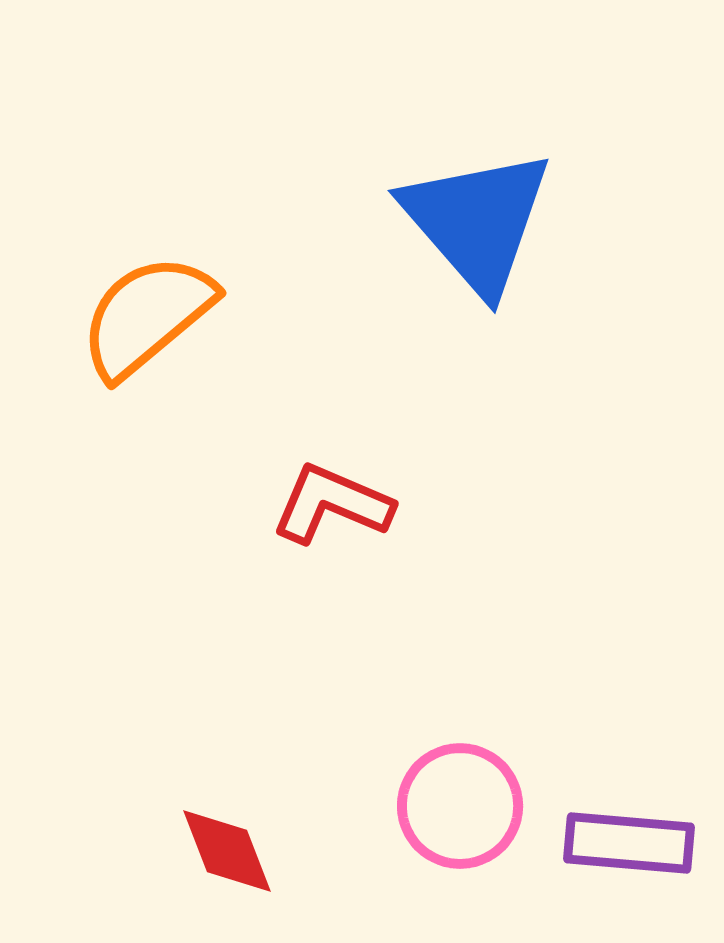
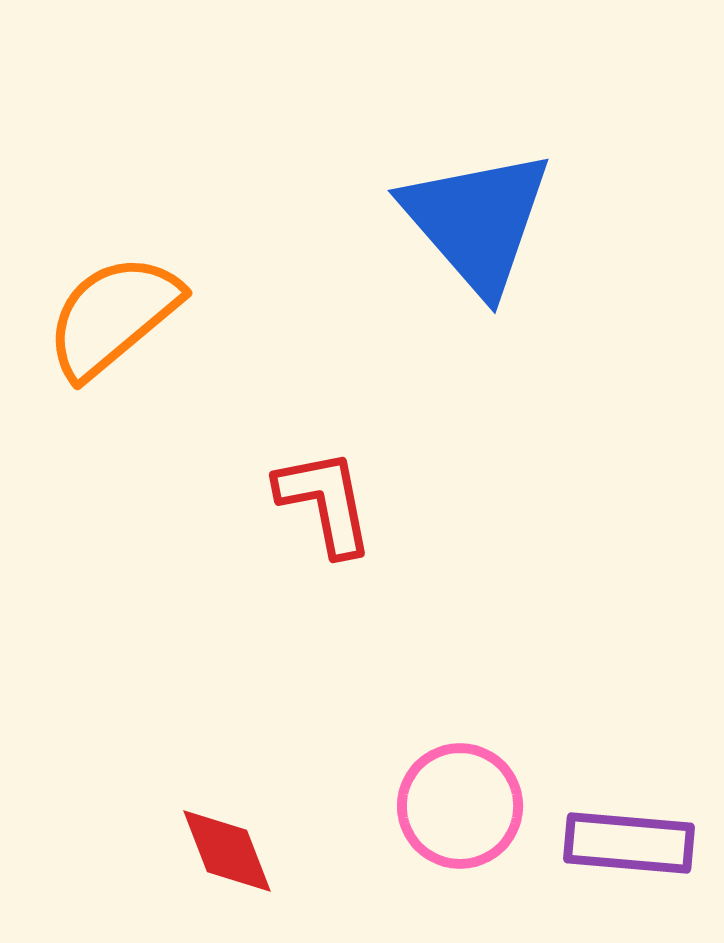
orange semicircle: moved 34 px left
red L-shape: moved 7 px left, 2 px up; rotated 56 degrees clockwise
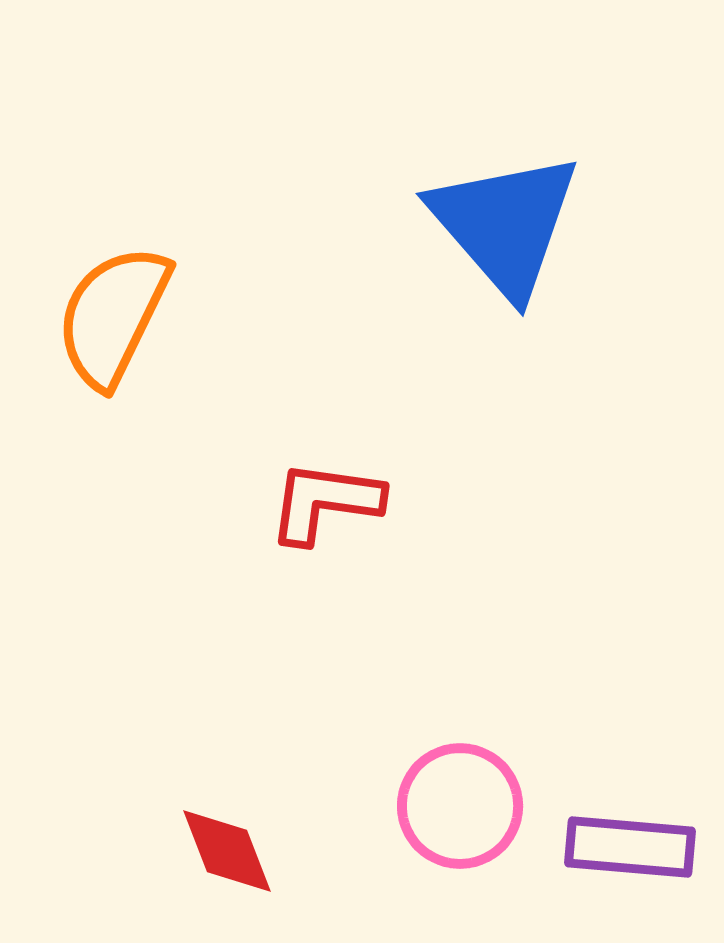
blue triangle: moved 28 px right, 3 px down
orange semicircle: rotated 24 degrees counterclockwise
red L-shape: rotated 71 degrees counterclockwise
purple rectangle: moved 1 px right, 4 px down
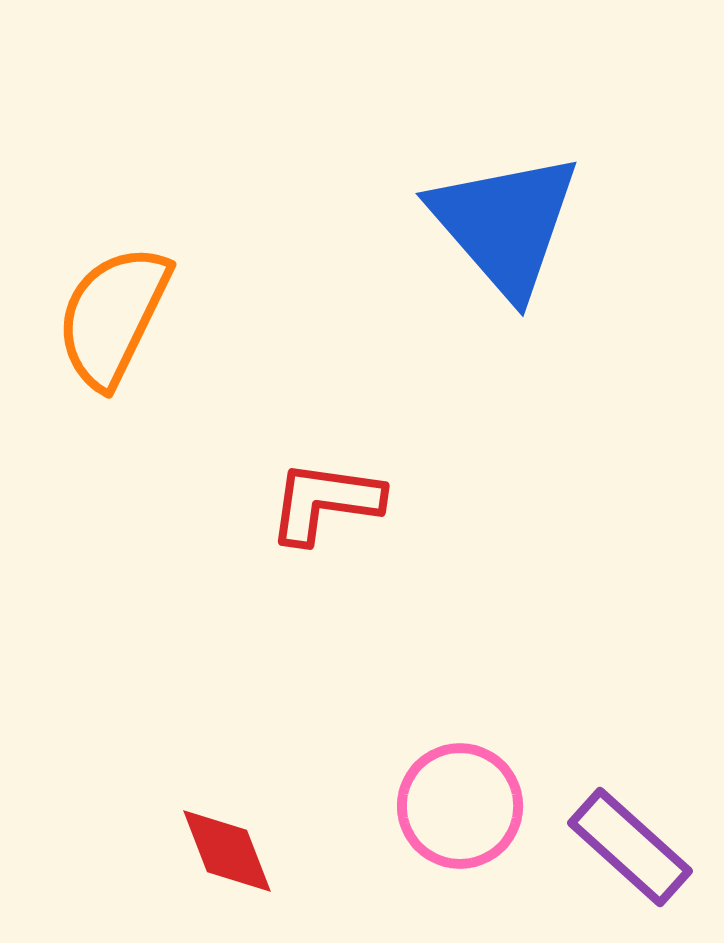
purple rectangle: rotated 37 degrees clockwise
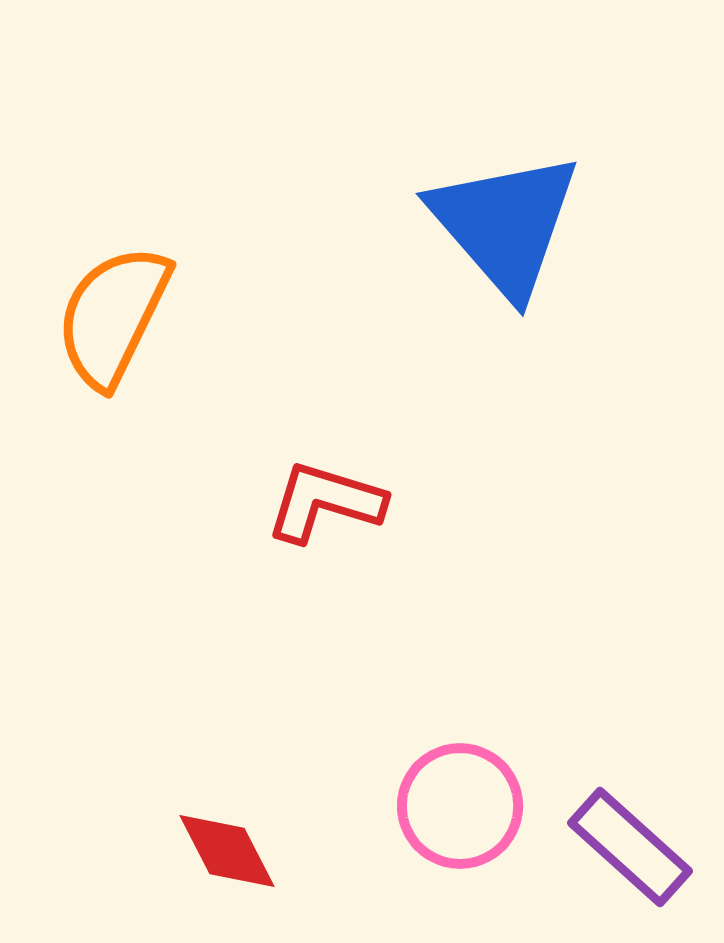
red L-shape: rotated 9 degrees clockwise
red diamond: rotated 6 degrees counterclockwise
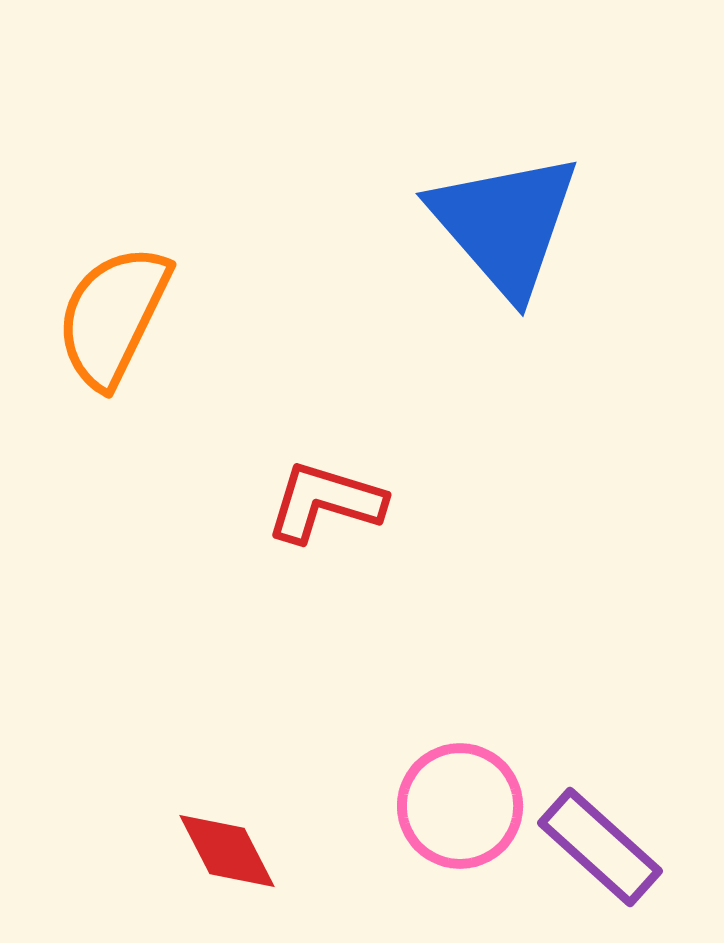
purple rectangle: moved 30 px left
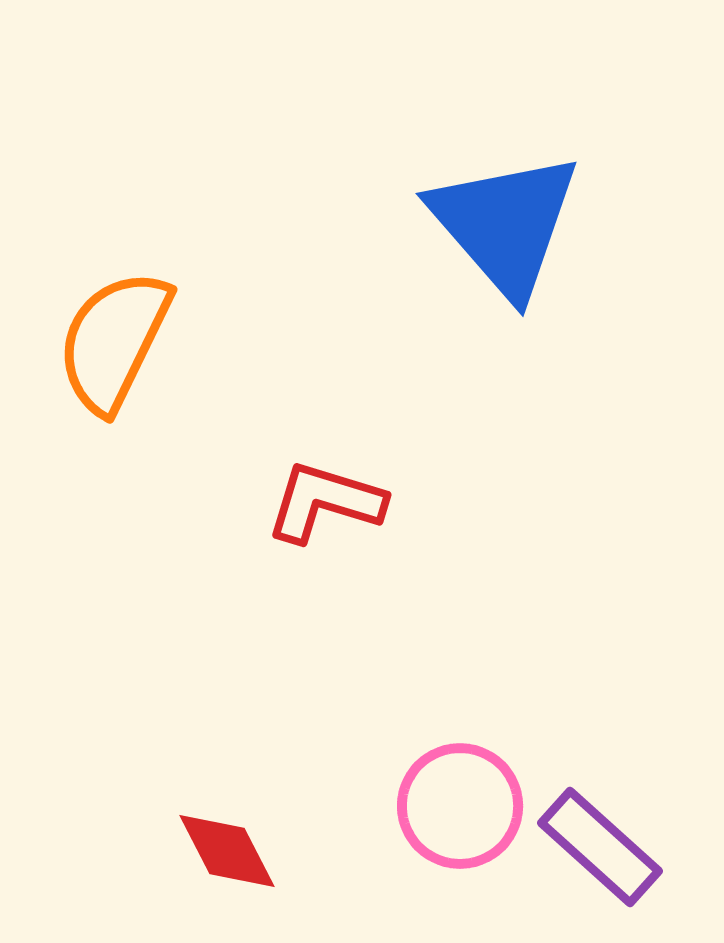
orange semicircle: moved 1 px right, 25 px down
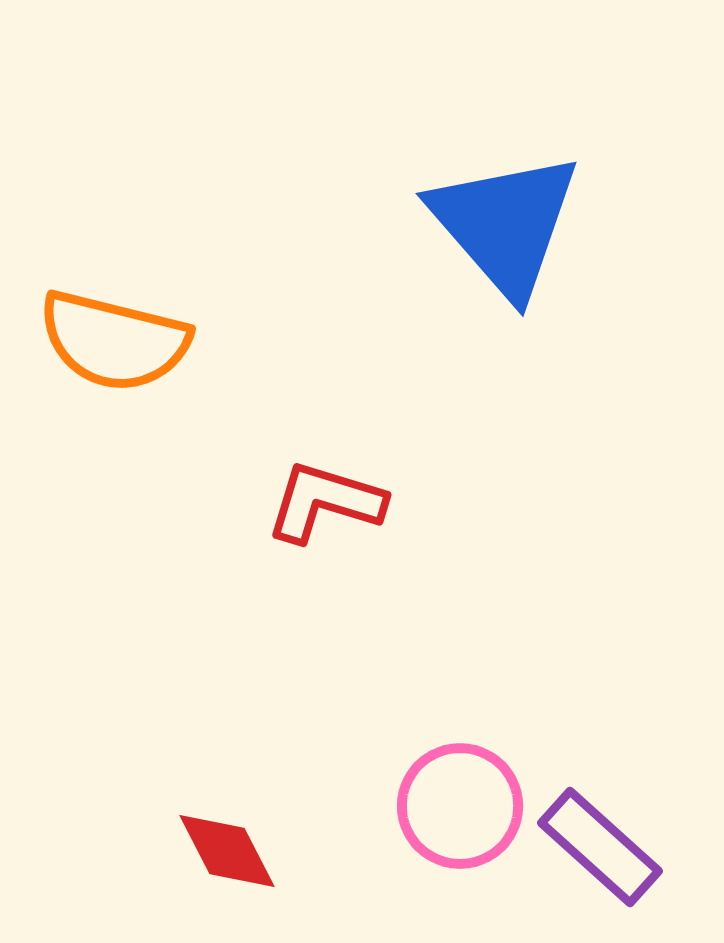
orange semicircle: rotated 102 degrees counterclockwise
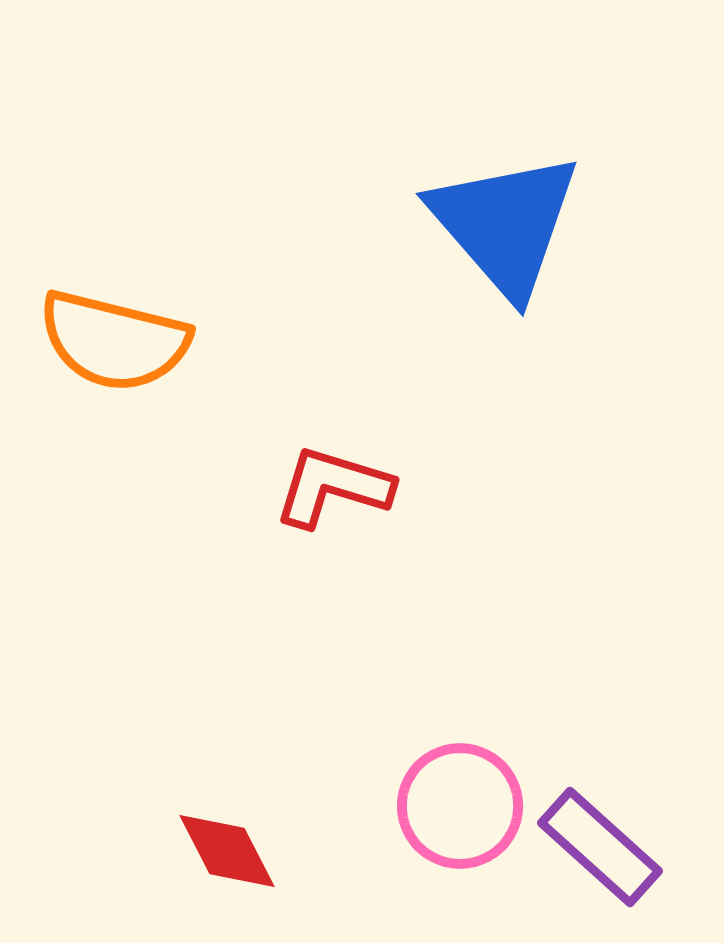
red L-shape: moved 8 px right, 15 px up
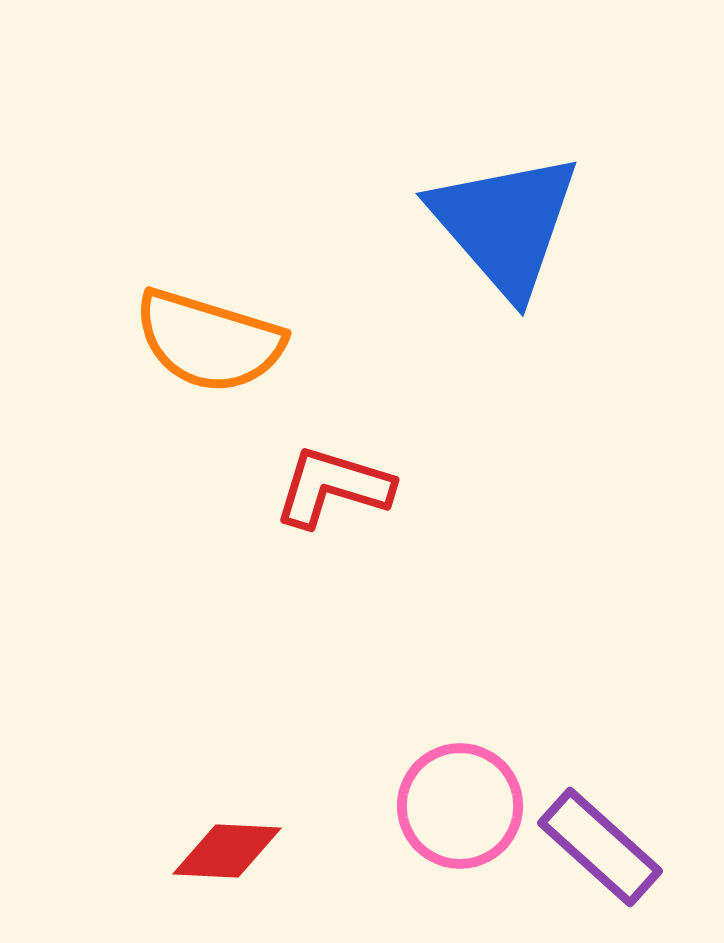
orange semicircle: moved 95 px right; rotated 3 degrees clockwise
red diamond: rotated 60 degrees counterclockwise
